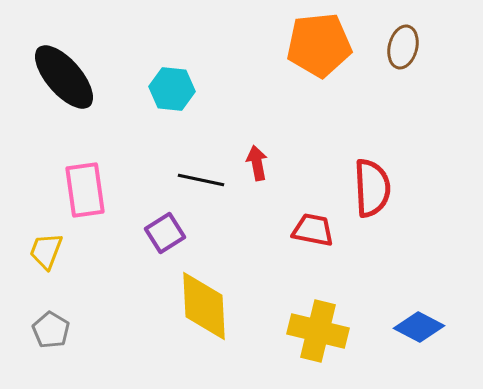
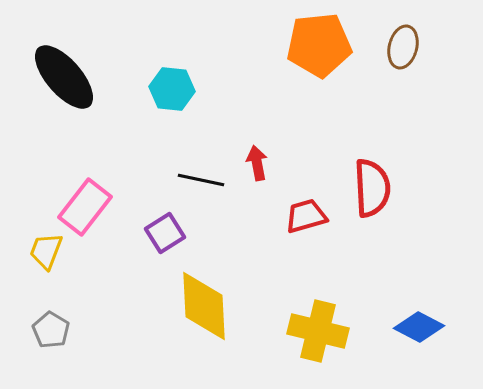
pink rectangle: moved 17 px down; rotated 46 degrees clockwise
red trapezoid: moved 7 px left, 14 px up; rotated 27 degrees counterclockwise
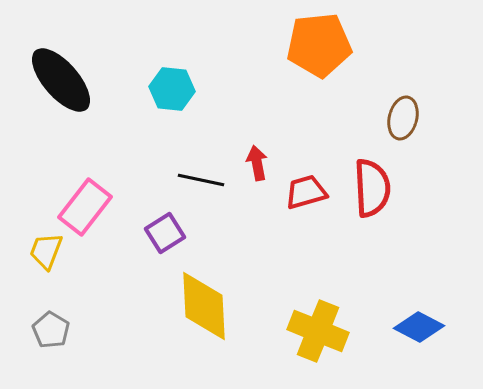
brown ellipse: moved 71 px down
black ellipse: moved 3 px left, 3 px down
red trapezoid: moved 24 px up
yellow cross: rotated 8 degrees clockwise
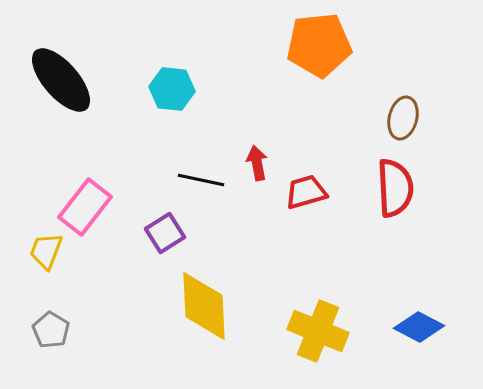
red semicircle: moved 23 px right
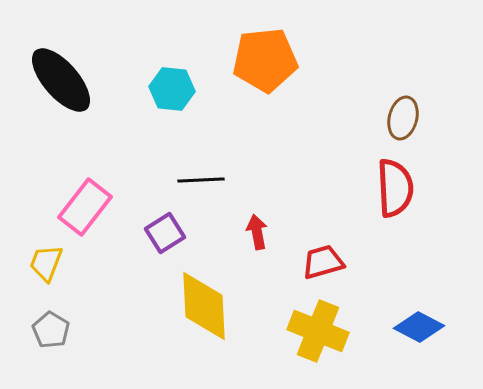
orange pentagon: moved 54 px left, 15 px down
red arrow: moved 69 px down
black line: rotated 15 degrees counterclockwise
red trapezoid: moved 17 px right, 70 px down
yellow trapezoid: moved 12 px down
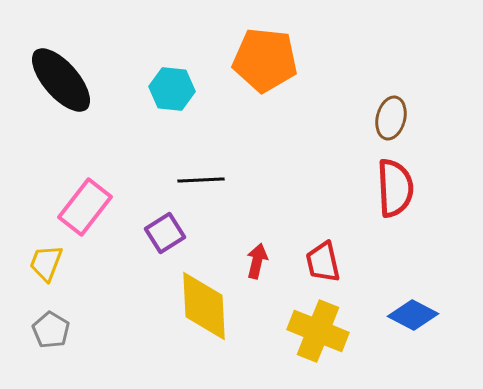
orange pentagon: rotated 12 degrees clockwise
brown ellipse: moved 12 px left
red arrow: moved 29 px down; rotated 24 degrees clockwise
red trapezoid: rotated 87 degrees counterclockwise
blue diamond: moved 6 px left, 12 px up
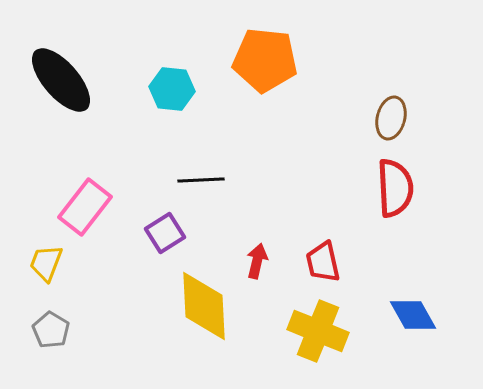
blue diamond: rotated 33 degrees clockwise
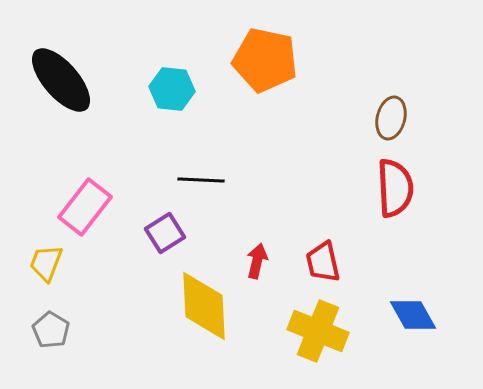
orange pentagon: rotated 6 degrees clockwise
black line: rotated 6 degrees clockwise
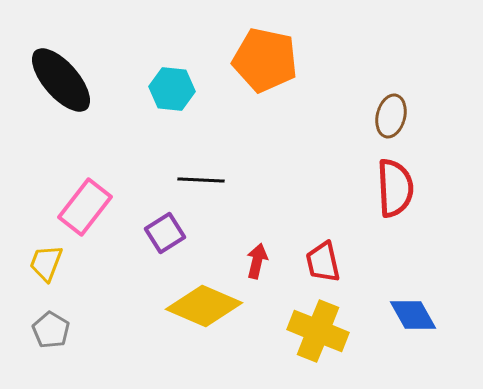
brown ellipse: moved 2 px up
yellow diamond: rotated 64 degrees counterclockwise
